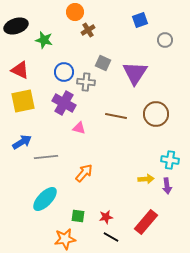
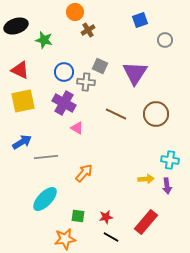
gray square: moved 3 px left, 3 px down
brown line: moved 2 px up; rotated 15 degrees clockwise
pink triangle: moved 2 px left; rotated 16 degrees clockwise
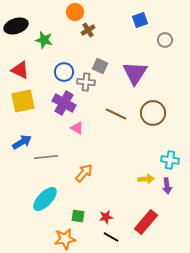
brown circle: moved 3 px left, 1 px up
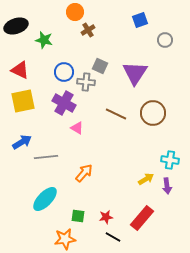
yellow arrow: rotated 28 degrees counterclockwise
red rectangle: moved 4 px left, 4 px up
black line: moved 2 px right
